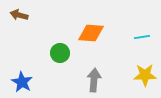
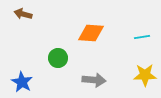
brown arrow: moved 4 px right, 1 px up
green circle: moved 2 px left, 5 px down
gray arrow: rotated 90 degrees clockwise
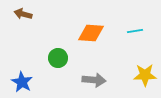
cyan line: moved 7 px left, 6 px up
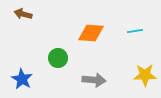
blue star: moved 3 px up
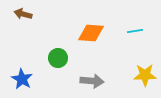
gray arrow: moved 2 px left, 1 px down
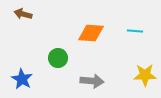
cyan line: rotated 14 degrees clockwise
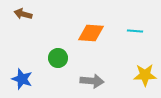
blue star: rotated 10 degrees counterclockwise
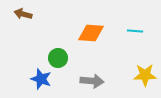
blue star: moved 19 px right
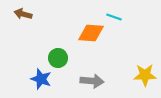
cyan line: moved 21 px left, 14 px up; rotated 14 degrees clockwise
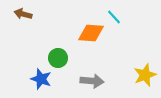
cyan line: rotated 28 degrees clockwise
yellow star: rotated 20 degrees counterclockwise
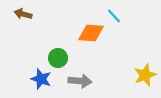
cyan line: moved 1 px up
gray arrow: moved 12 px left
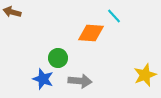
brown arrow: moved 11 px left, 2 px up
blue star: moved 2 px right
